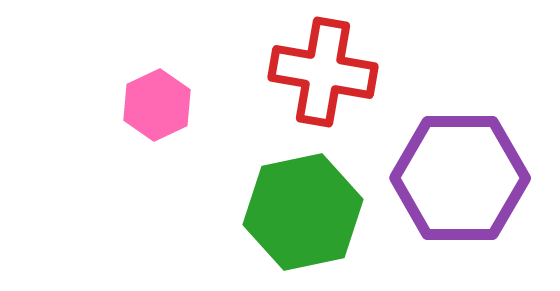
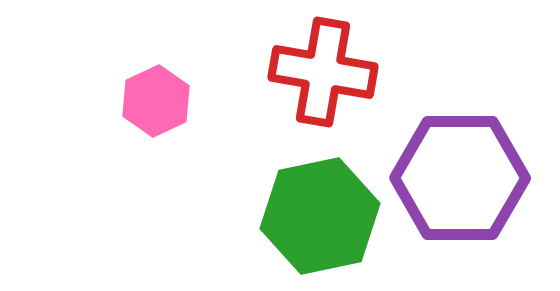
pink hexagon: moved 1 px left, 4 px up
green hexagon: moved 17 px right, 4 px down
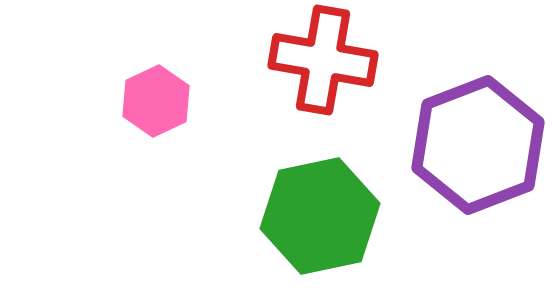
red cross: moved 12 px up
purple hexagon: moved 18 px right, 33 px up; rotated 21 degrees counterclockwise
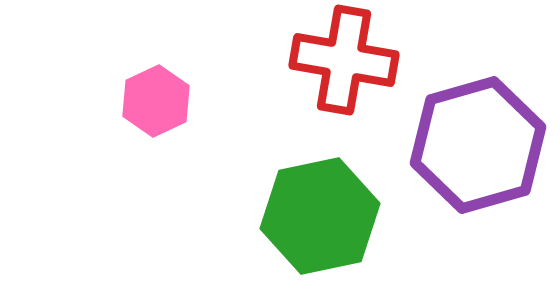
red cross: moved 21 px right
purple hexagon: rotated 5 degrees clockwise
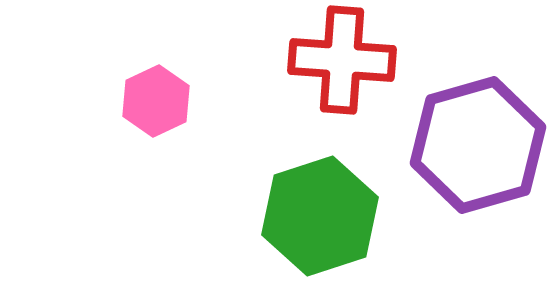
red cross: moved 2 px left; rotated 6 degrees counterclockwise
green hexagon: rotated 6 degrees counterclockwise
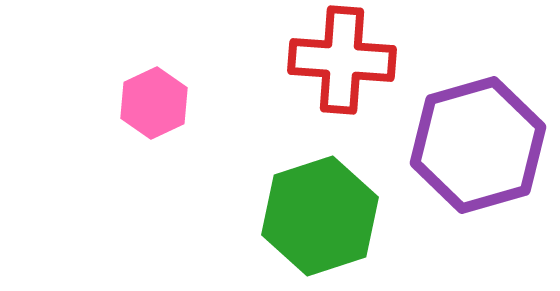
pink hexagon: moved 2 px left, 2 px down
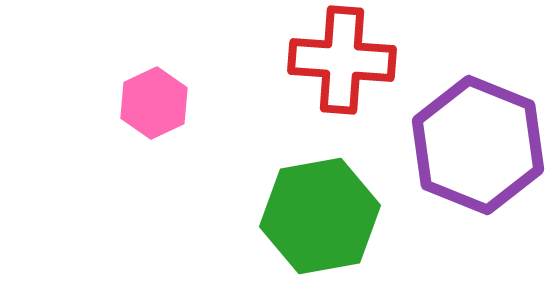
purple hexagon: rotated 22 degrees counterclockwise
green hexagon: rotated 8 degrees clockwise
